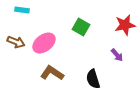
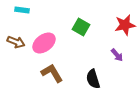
brown L-shape: rotated 25 degrees clockwise
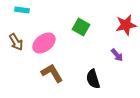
red star: moved 1 px right
brown arrow: rotated 36 degrees clockwise
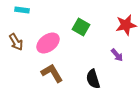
pink ellipse: moved 4 px right
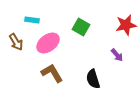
cyan rectangle: moved 10 px right, 10 px down
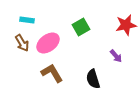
cyan rectangle: moved 5 px left
green square: rotated 30 degrees clockwise
brown arrow: moved 6 px right, 1 px down
purple arrow: moved 1 px left, 1 px down
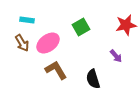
brown L-shape: moved 4 px right, 3 px up
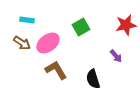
brown arrow: rotated 24 degrees counterclockwise
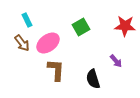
cyan rectangle: rotated 56 degrees clockwise
red star: moved 1 px left, 1 px down; rotated 15 degrees clockwise
brown arrow: rotated 18 degrees clockwise
purple arrow: moved 5 px down
brown L-shape: rotated 35 degrees clockwise
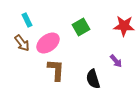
red star: moved 1 px left
